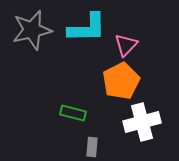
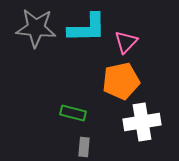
gray star: moved 4 px right, 2 px up; rotated 18 degrees clockwise
pink triangle: moved 3 px up
orange pentagon: rotated 15 degrees clockwise
white cross: rotated 6 degrees clockwise
gray rectangle: moved 8 px left
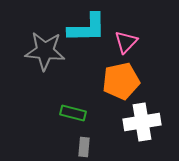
gray star: moved 9 px right, 23 px down
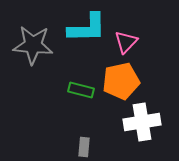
gray star: moved 12 px left, 6 px up
green rectangle: moved 8 px right, 23 px up
